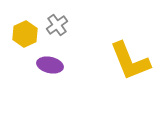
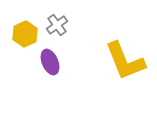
yellow L-shape: moved 5 px left
purple ellipse: moved 3 px up; rotated 55 degrees clockwise
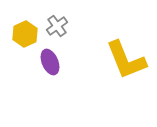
gray cross: moved 1 px down
yellow L-shape: moved 1 px right, 1 px up
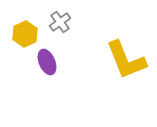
gray cross: moved 3 px right, 4 px up
purple ellipse: moved 3 px left
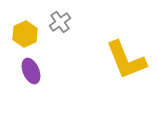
purple ellipse: moved 16 px left, 9 px down
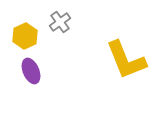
yellow hexagon: moved 2 px down
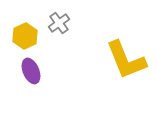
gray cross: moved 1 px left, 1 px down
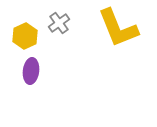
yellow L-shape: moved 8 px left, 32 px up
purple ellipse: rotated 30 degrees clockwise
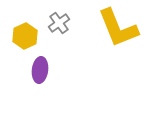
purple ellipse: moved 9 px right, 1 px up
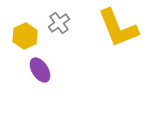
purple ellipse: rotated 40 degrees counterclockwise
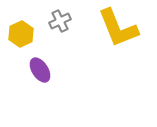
gray cross: moved 1 px right, 2 px up; rotated 10 degrees clockwise
yellow hexagon: moved 4 px left, 2 px up
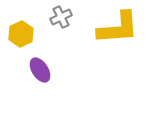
gray cross: moved 1 px right, 4 px up
yellow L-shape: rotated 72 degrees counterclockwise
